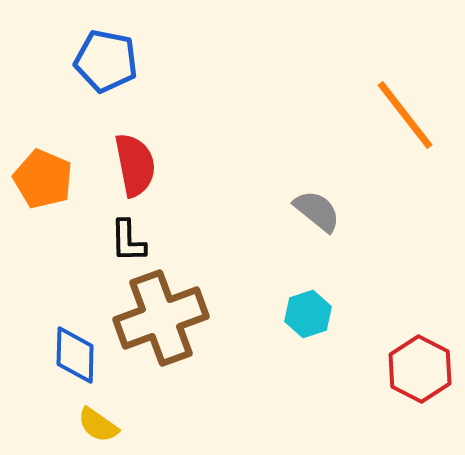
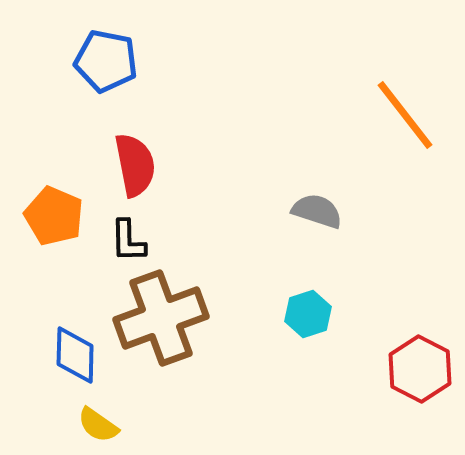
orange pentagon: moved 11 px right, 37 px down
gray semicircle: rotated 21 degrees counterclockwise
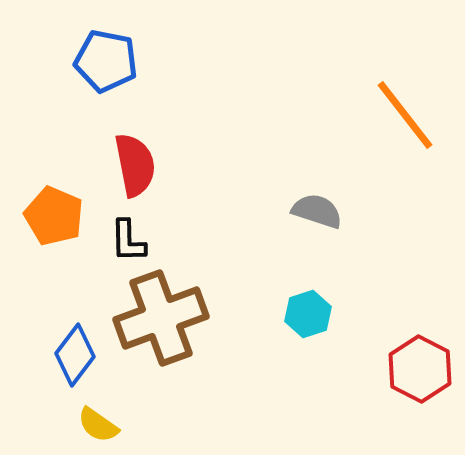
blue diamond: rotated 36 degrees clockwise
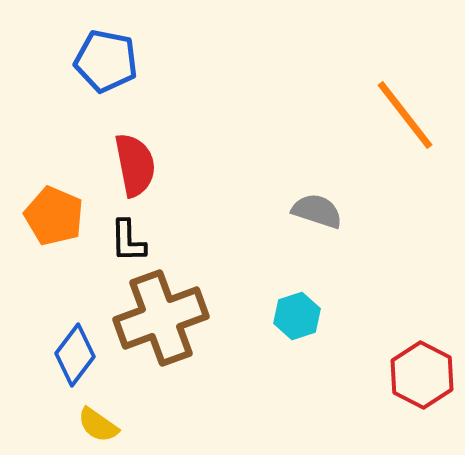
cyan hexagon: moved 11 px left, 2 px down
red hexagon: moved 2 px right, 6 px down
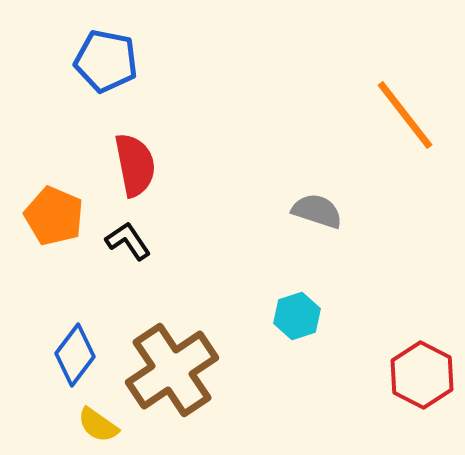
black L-shape: rotated 147 degrees clockwise
brown cross: moved 11 px right, 52 px down; rotated 14 degrees counterclockwise
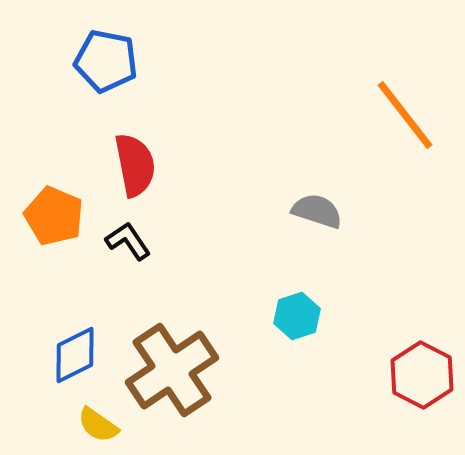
blue diamond: rotated 26 degrees clockwise
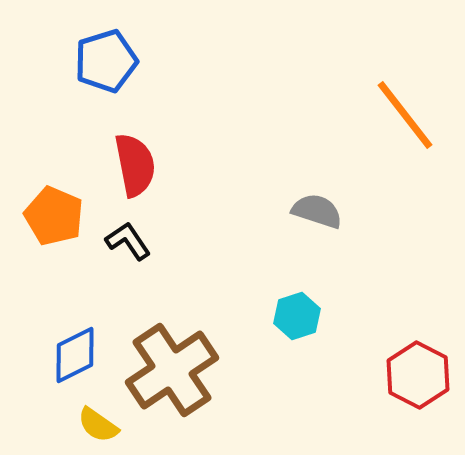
blue pentagon: rotated 28 degrees counterclockwise
red hexagon: moved 4 px left
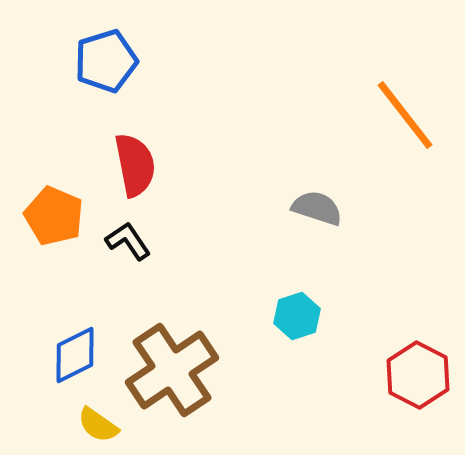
gray semicircle: moved 3 px up
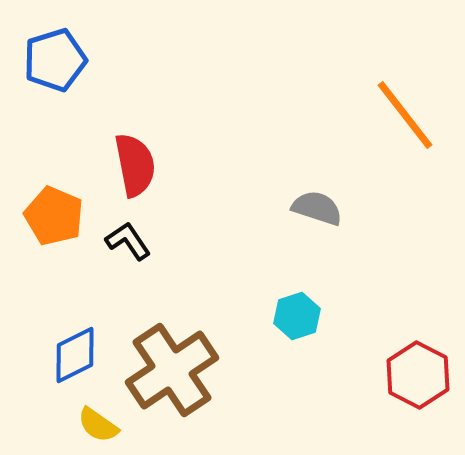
blue pentagon: moved 51 px left, 1 px up
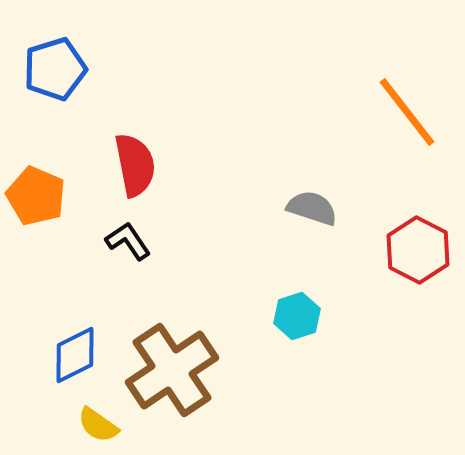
blue pentagon: moved 9 px down
orange line: moved 2 px right, 3 px up
gray semicircle: moved 5 px left
orange pentagon: moved 18 px left, 20 px up
red hexagon: moved 125 px up
